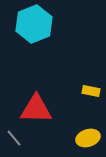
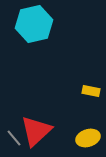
cyan hexagon: rotated 9 degrees clockwise
red triangle: moved 22 px down; rotated 44 degrees counterclockwise
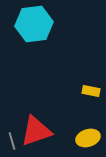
cyan hexagon: rotated 6 degrees clockwise
red triangle: rotated 24 degrees clockwise
gray line: moved 2 px left, 3 px down; rotated 24 degrees clockwise
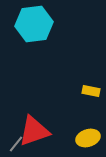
red triangle: moved 2 px left
gray line: moved 4 px right, 3 px down; rotated 54 degrees clockwise
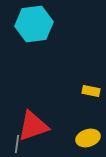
red triangle: moved 1 px left, 5 px up
gray line: moved 1 px right; rotated 30 degrees counterclockwise
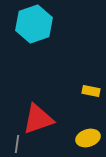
cyan hexagon: rotated 12 degrees counterclockwise
red triangle: moved 5 px right, 7 px up
